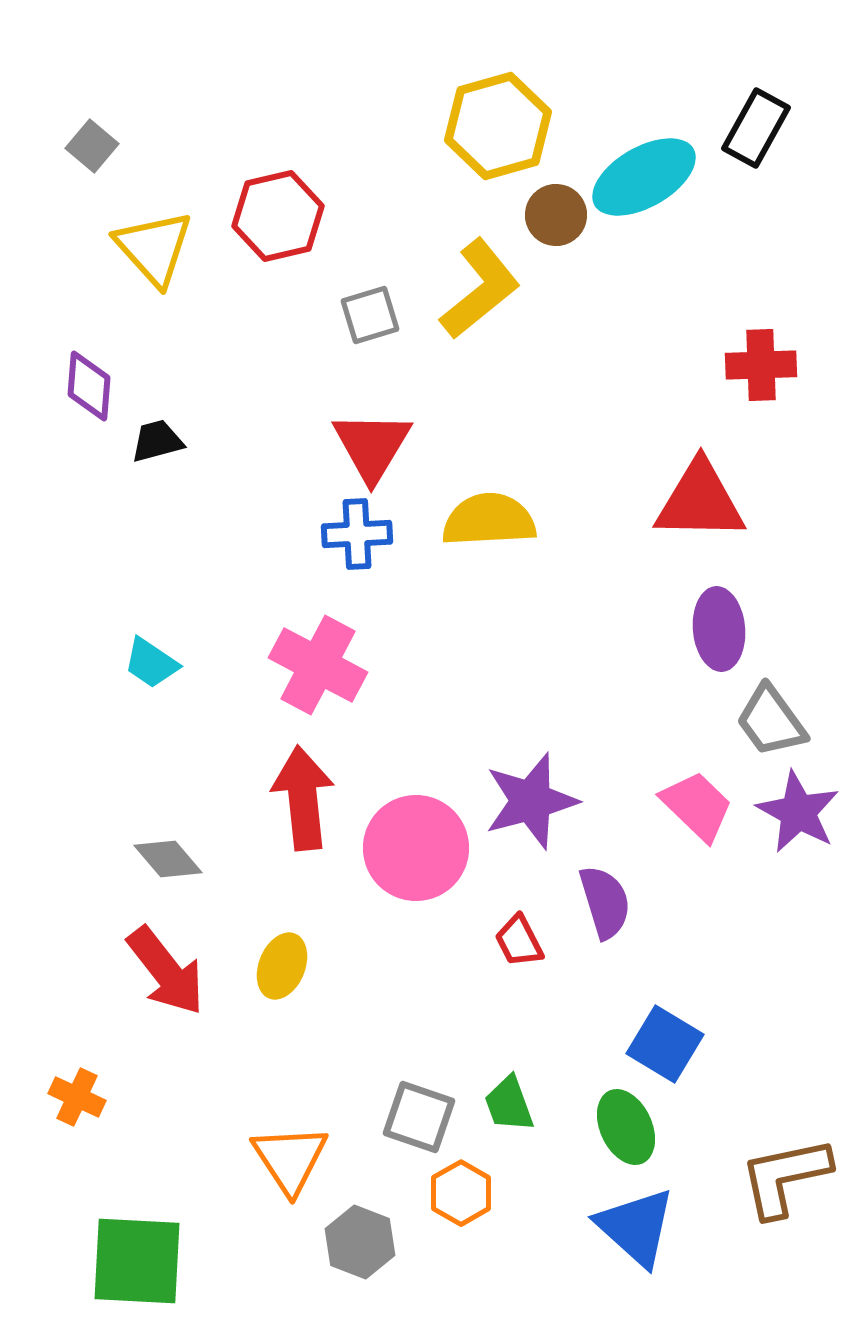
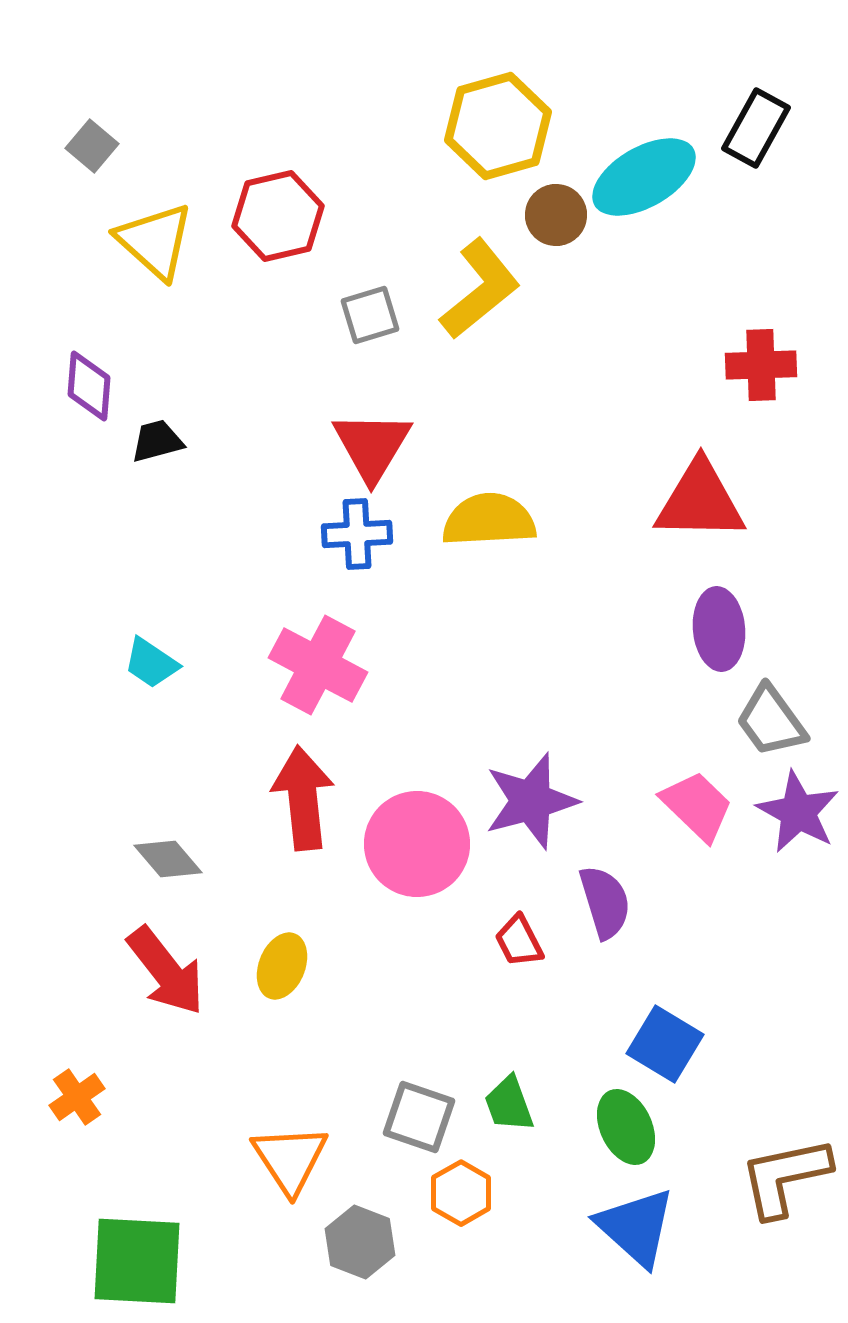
yellow triangle at (154, 248): moved 1 px right, 7 px up; rotated 6 degrees counterclockwise
pink circle at (416, 848): moved 1 px right, 4 px up
orange cross at (77, 1097): rotated 30 degrees clockwise
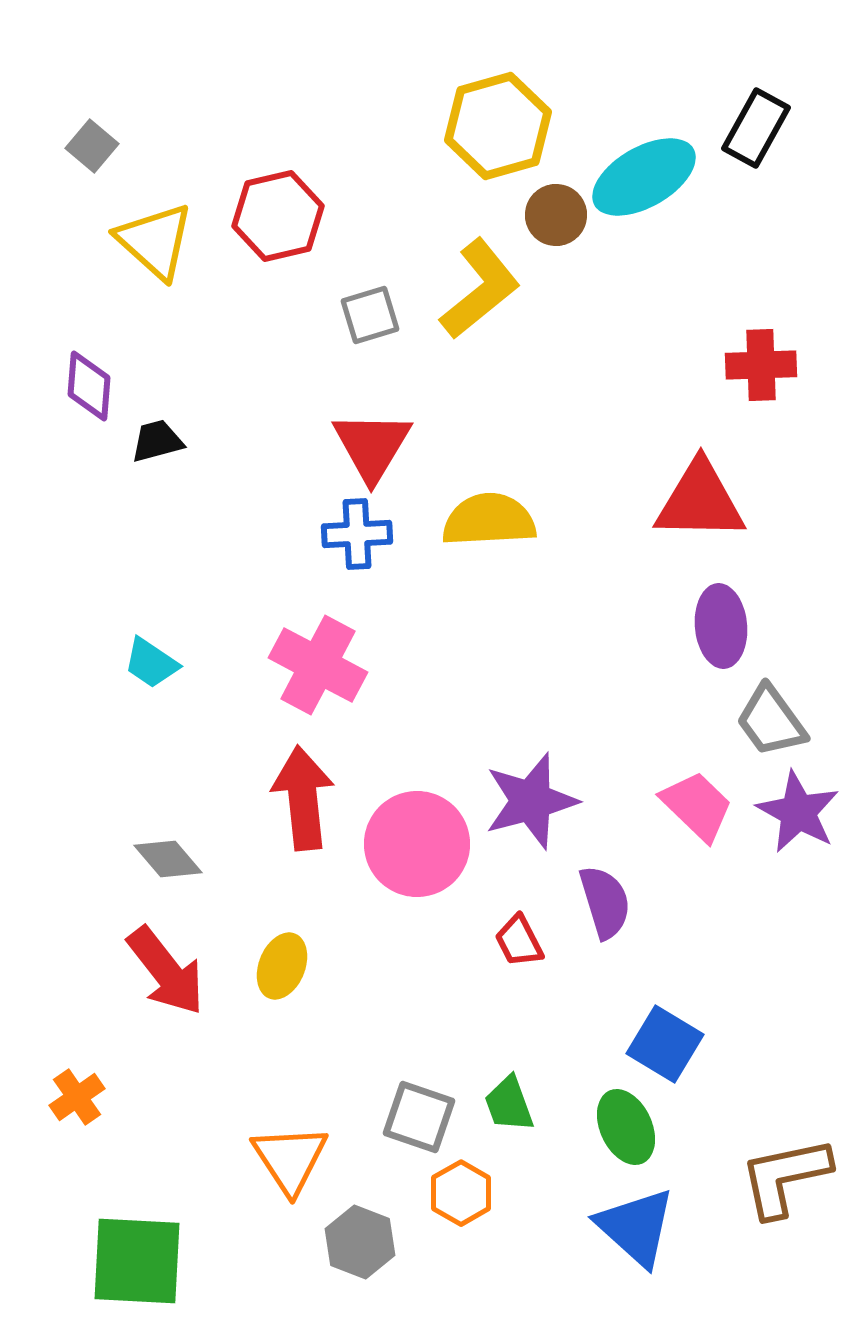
purple ellipse at (719, 629): moved 2 px right, 3 px up
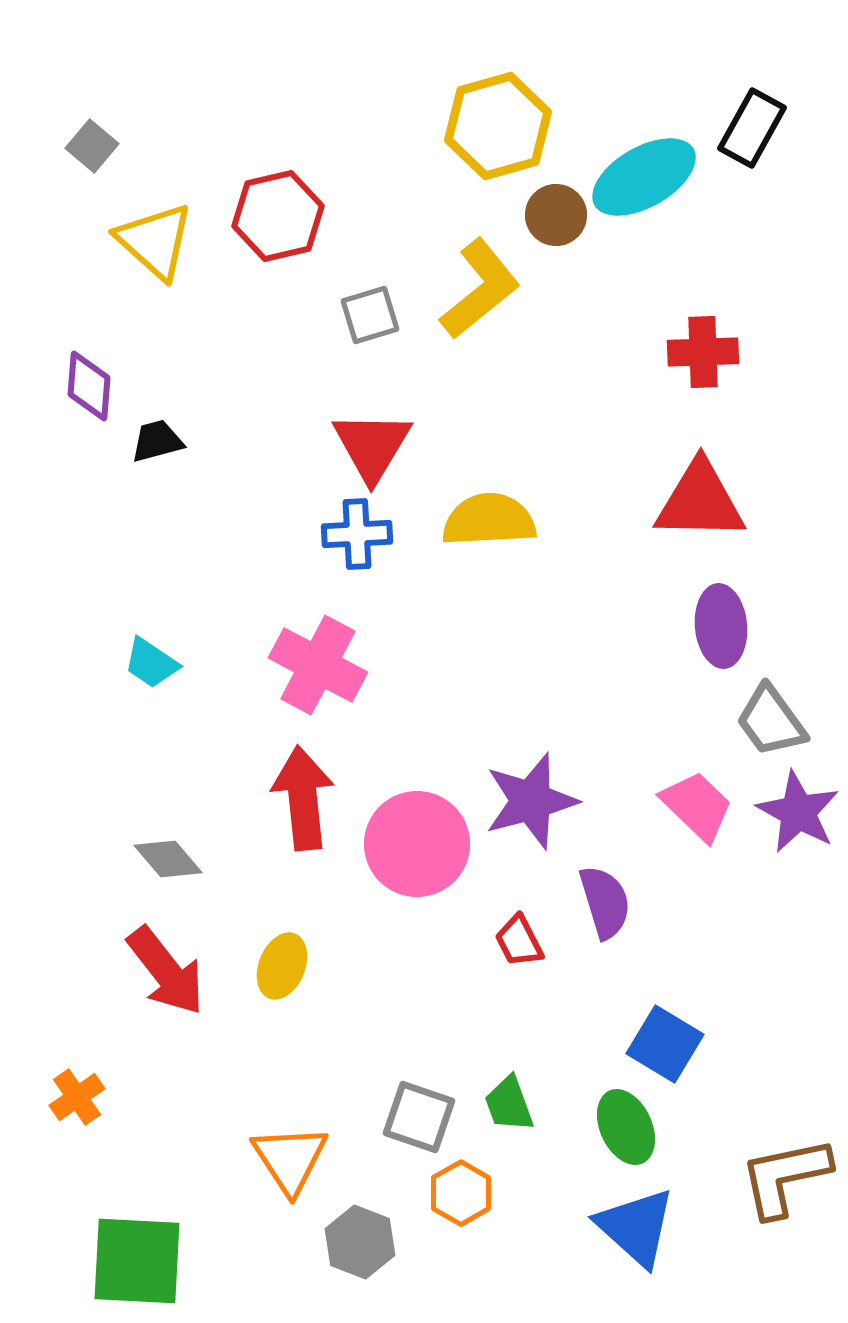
black rectangle at (756, 128): moved 4 px left
red cross at (761, 365): moved 58 px left, 13 px up
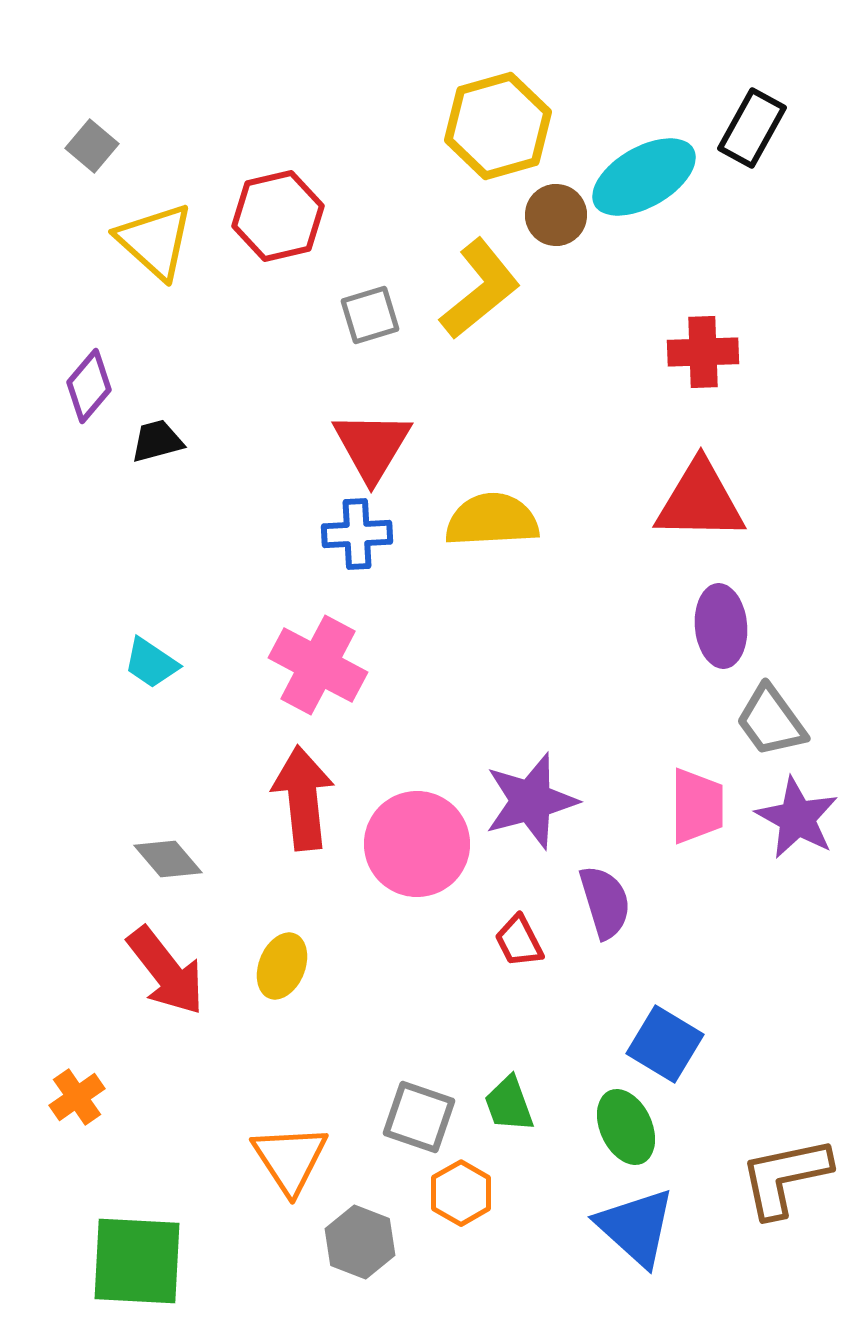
purple diamond at (89, 386): rotated 36 degrees clockwise
yellow semicircle at (489, 520): moved 3 px right
pink trapezoid at (697, 806): rotated 46 degrees clockwise
purple star at (798, 812): moved 1 px left, 6 px down
